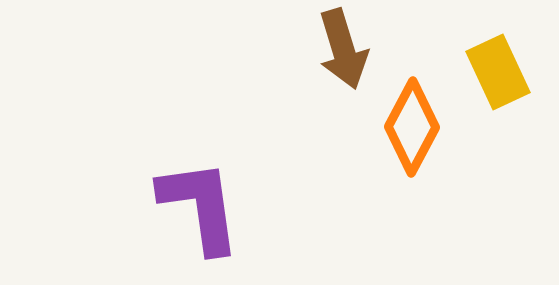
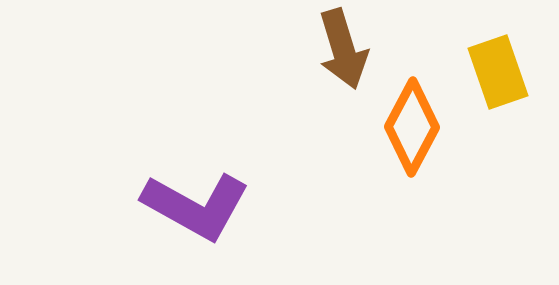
yellow rectangle: rotated 6 degrees clockwise
purple L-shape: moved 4 px left; rotated 127 degrees clockwise
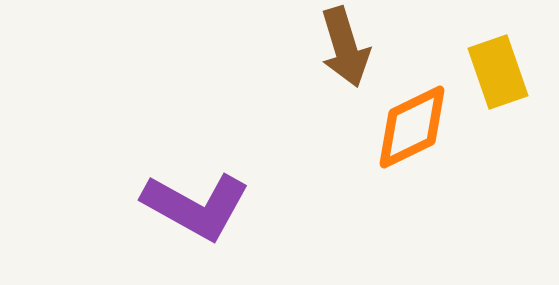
brown arrow: moved 2 px right, 2 px up
orange diamond: rotated 36 degrees clockwise
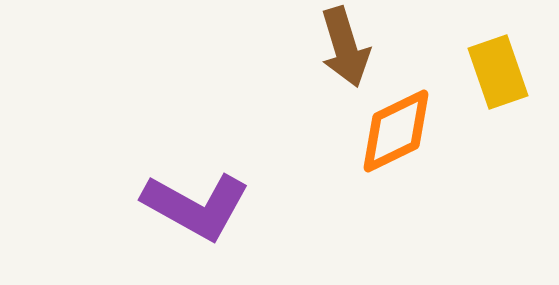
orange diamond: moved 16 px left, 4 px down
